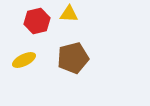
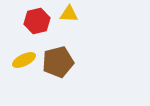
brown pentagon: moved 15 px left, 4 px down
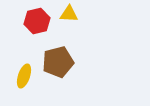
yellow ellipse: moved 16 px down; rotated 45 degrees counterclockwise
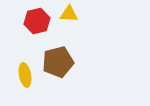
yellow ellipse: moved 1 px right, 1 px up; rotated 30 degrees counterclockwise
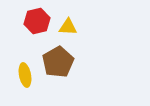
yellow triangle: moved 1 px left, 13 px down
brown pentagon: rotated 16 degrees counterclockwise
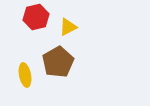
red hexagon: moved 1 px left, 4 px up
yellow triangle: rotated 30 degrees counterclockwise
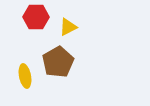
red hexagon: rotated 15 degrees clockwise
yellow ellipse: moved 1 px down
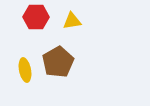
yellow triangle: moved 4 px right, 6 px up; rotated 18 degrees clockwise
yellow ellipse: moved 6 px up
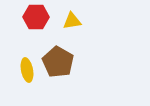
brown pentagon: rotated 12 degrees counterclockwise
yellow ellipse: moved 2 px right
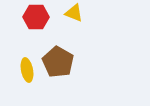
yellow triangle: moved 2 px right, 8 px up; rotated 30 degrees clockwise
